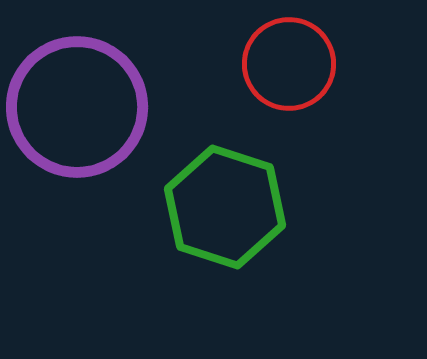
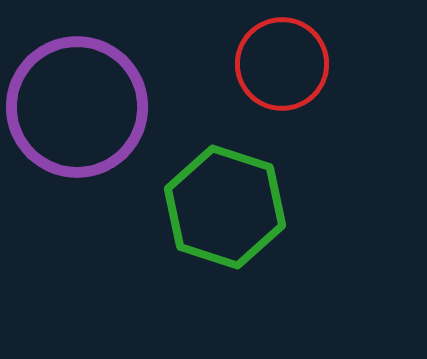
red circle: moved 7 px left
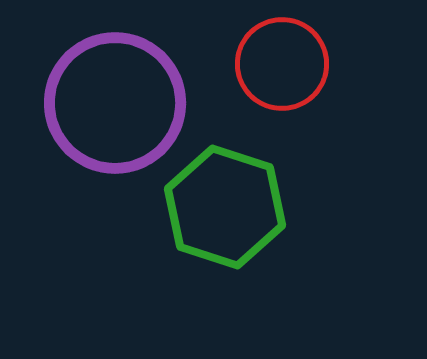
purple circle: moved 38 px right, 4 px up
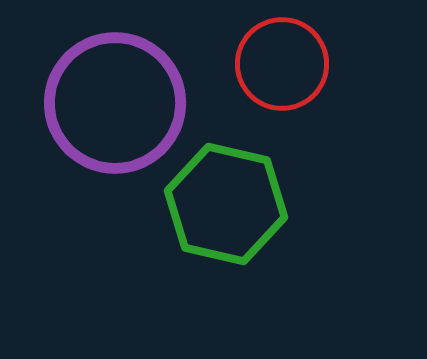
green hexagon: moved 1 px right, 3 px up; rotated 5 degrees counterclockwise
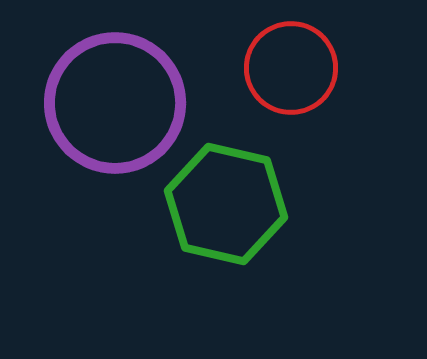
red circle: moved 9 px right, 4 px down
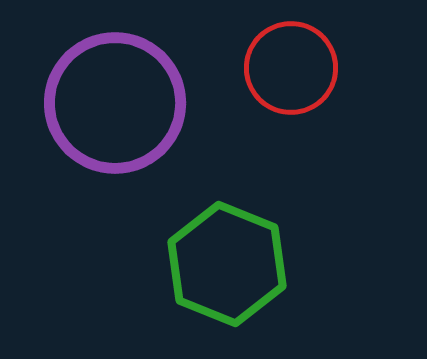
green hexagon: moved 1 px right, 60 px down; rotated 9 degrees clockwise
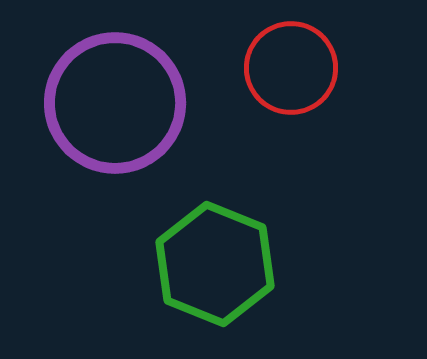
green hexagon: moved 12 px left
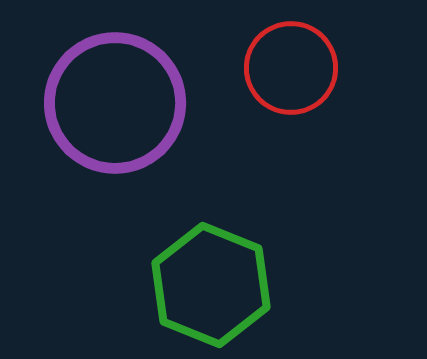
green hexagon: moved 4 px left, 21 px down
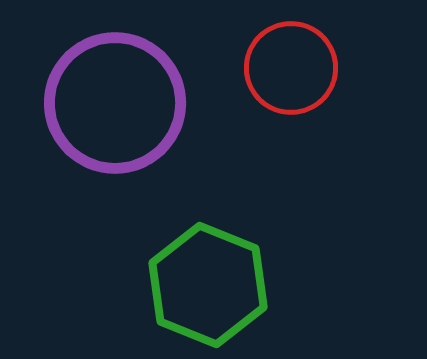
green hexagon: moved 3 px left
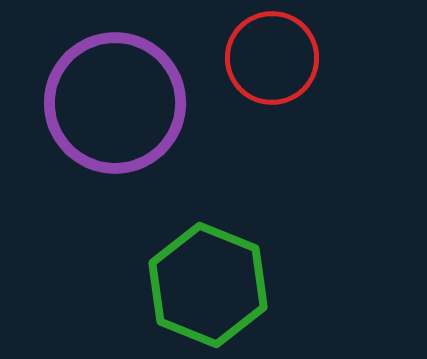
red circle: moved 19 px left, 10 px up
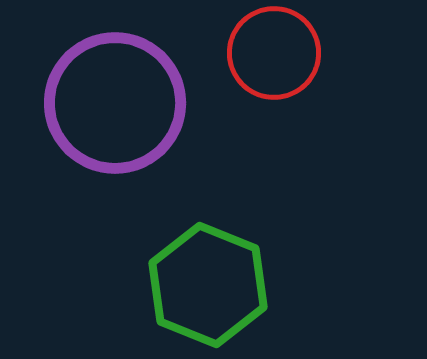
red circle: moved 2 px right, 5 px up
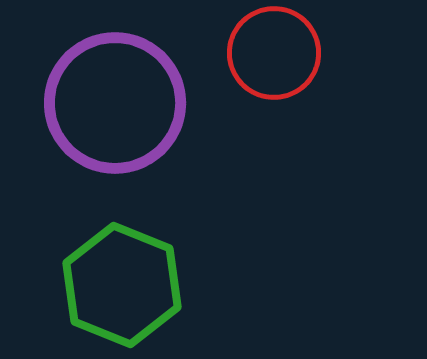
green hexagon: moved 86 px left
